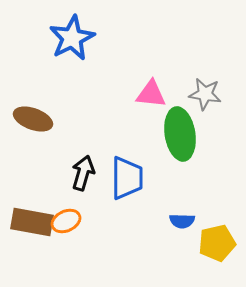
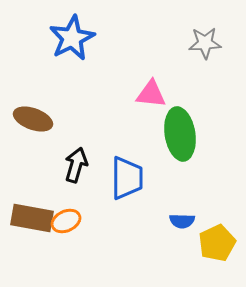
gray star: moved 51 px up; rotated 12 degrees counterclockwise
black arrow: moved 7 px left, 8 px up
brown rectangle: moved 4 px up
yellow pentagon: rotated 12 degrees counterclockwise
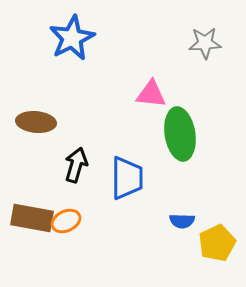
brown ellipse: moved 3 px right, 3 px down; rotated 15 degrees counterclockwise
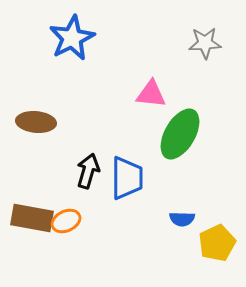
green ellipse: rotated 39 degrees clockwise
black arrow: moved 12 px right, 6 px down
blue semicircle: moved 2 px up
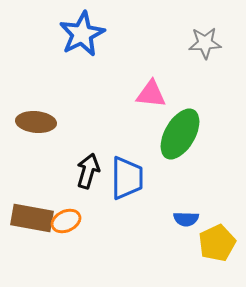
blue star: moved 10 px right, 4 px up
blue semicircle: moved 4 px right
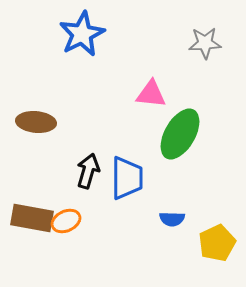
blue semicircle: moved 14 px left
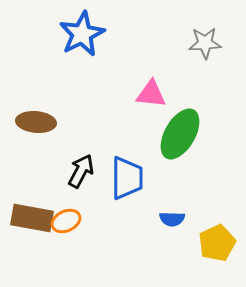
black arrow: moved 7 px left; rotated 12 degrees clockwise
